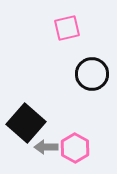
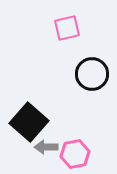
black square: moved 3 px right, 1 px up
pink hexagon: moved 6 px down; rotated 20 degrees clockwise
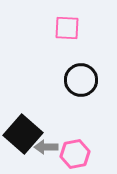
pink square: rotated 16 degrees clockwise
black circle: moved 11 px left, 6 px down
black square: moved 6 px left, 12 px down
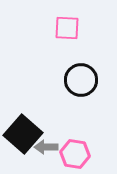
pink hexagon: rotated 20 degrees clockwise
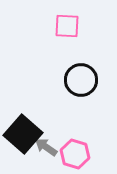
pink square: moved 2 px up
gray arrow: rotated 35 degrees clockwise
pink hexagon: rotated 8 degrees clockwise
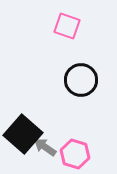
pink square: rotated 16 degrees clockwise
gray arrow: moved 1 px left
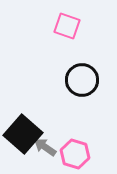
black circle: moved 1 px right
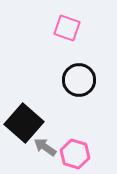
pink square: moved 2 px down
black circle: moved 3 px left
black square: moved 1 px right, 11 px up
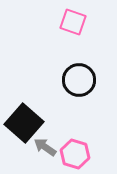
pink square: moved 6 px right, 6 px up
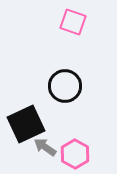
black circle: moved 14 px left, 6 px down
black square: moved 2 px right, 1 px down; rotated 24 degrees clockwise
pink hexagon: rotated 12 degrees clockwise
